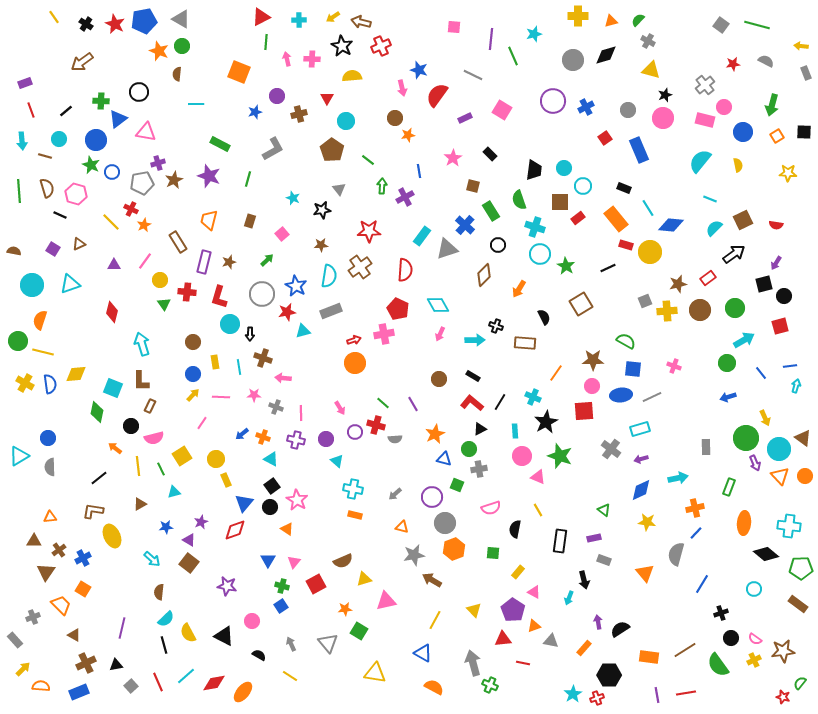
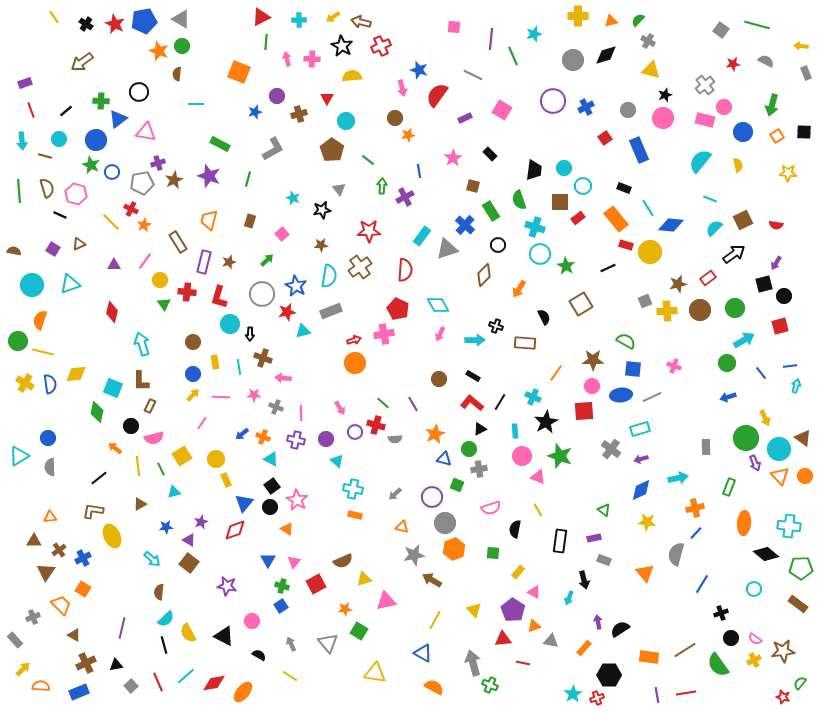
gray square at (721, 25): moved 5 px down
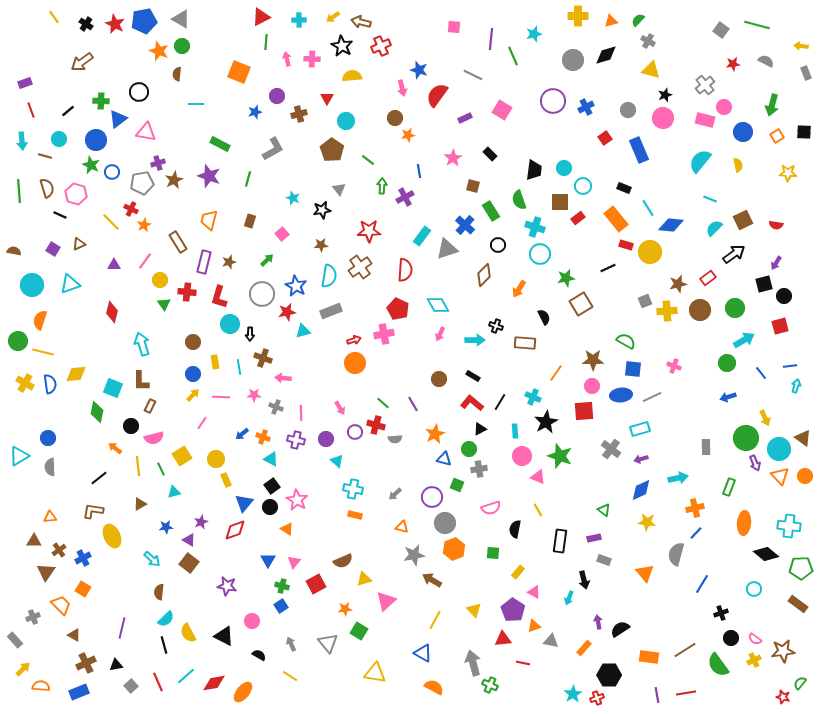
black line at (66, 111): moved 2 px right
green star at (566, 266): moved 12 px down; rotated 30 degrees clockwise
pink triangle at (386, 601): rotated 30 degrees counterclockwise
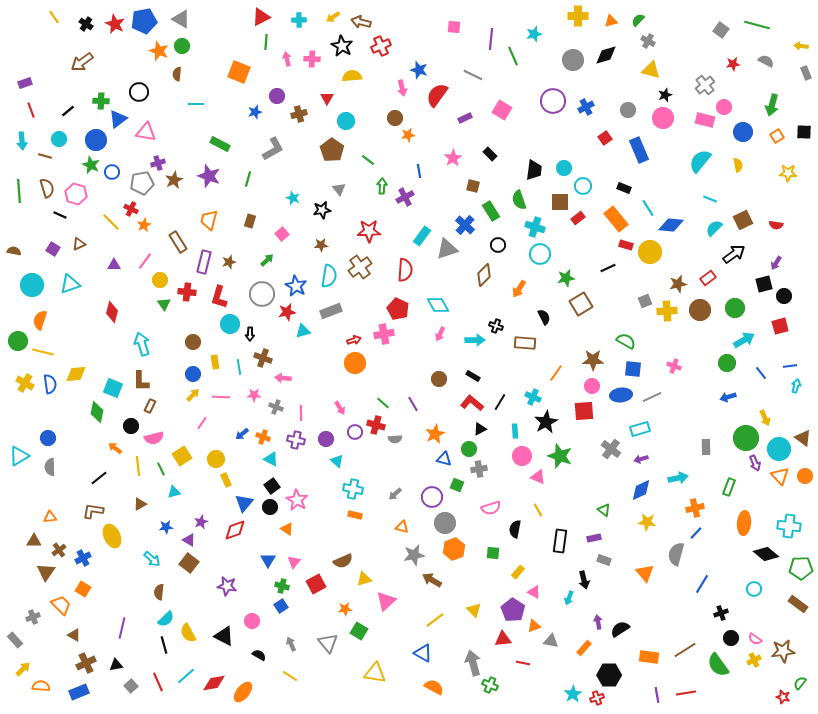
yellow line at (435, 620): rotated 24 degrees clockwise
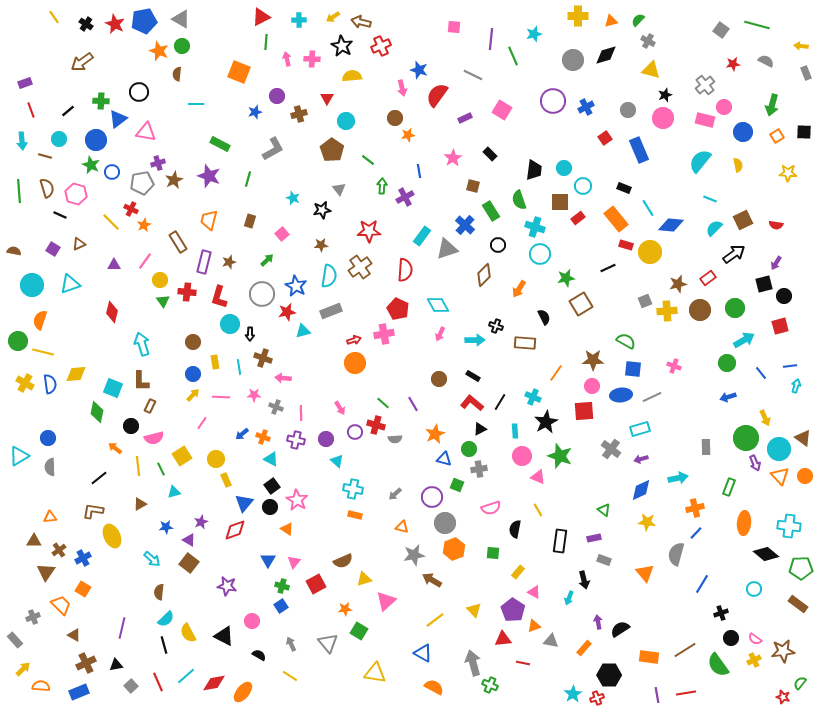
green triangle at (164, 304): moved 1 px left, 3 px up
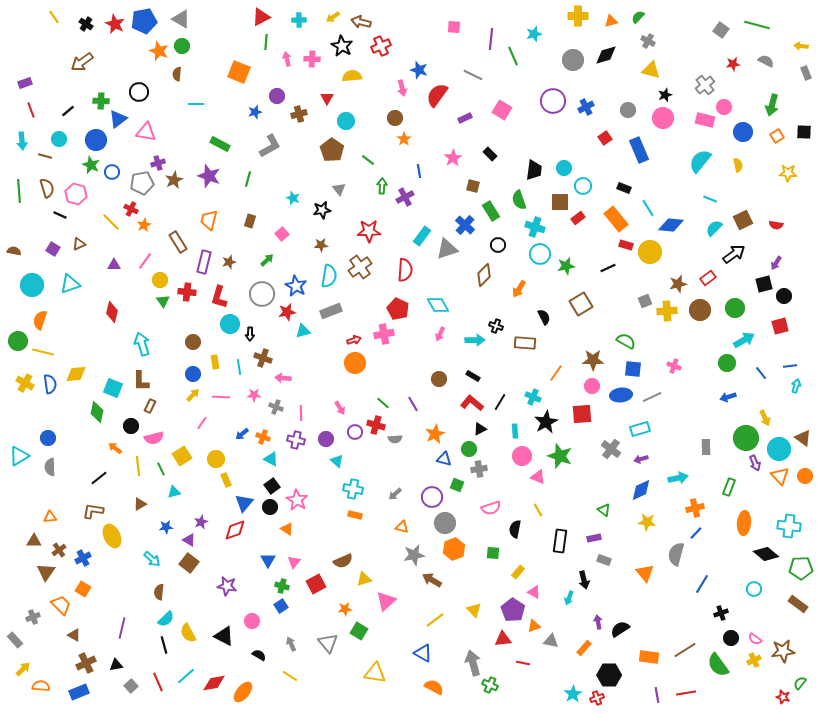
green semicircle at (638, 20): moved 3 px up
orange star at (408, 135): moved 4 px left, 4 px down; rotated 24 degrees counterclockwise
gray L-shape at (273, 149): moved 3 px left, 3 px up
green star at (566, 278): moved 12 px up
red square at (584, 411): moved 2 px left, 3 px down
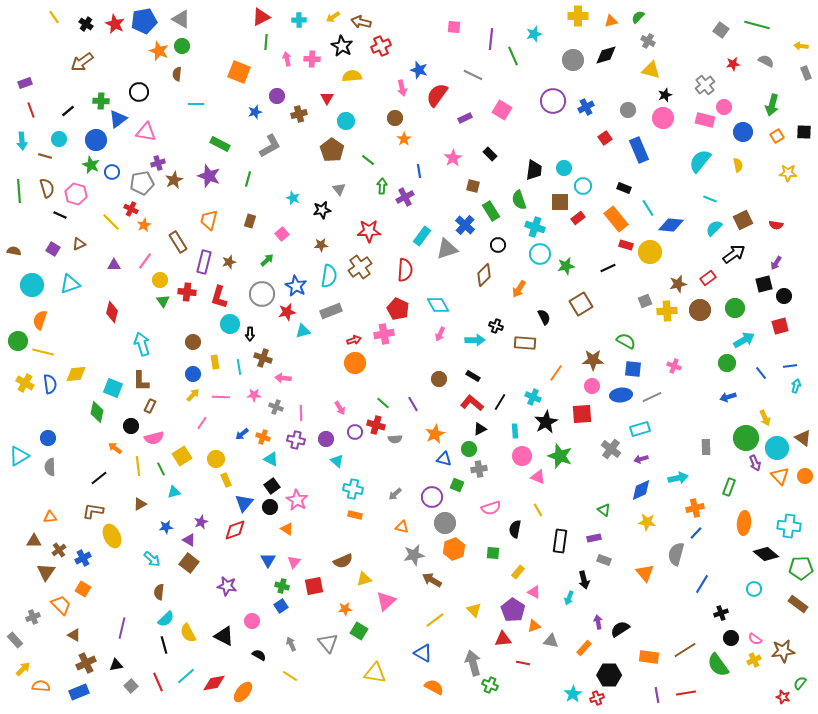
cyan circle at (779, 449): moved 2 px left, 1 px up
red square at (316, 584): moved 2 px left, 2 px down; rotated 18 degrees clockwise
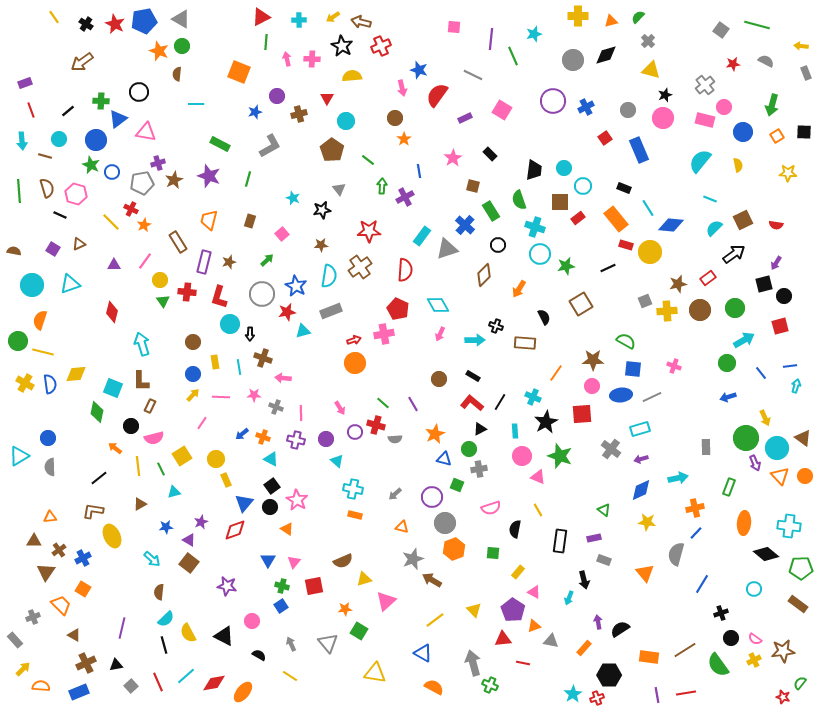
gray cross at (648, 41): rotated 16 degrees clockwise
gray star at (414, 555): moved 1 px left, 4 px down; rotated 10 degrees counterclockwise
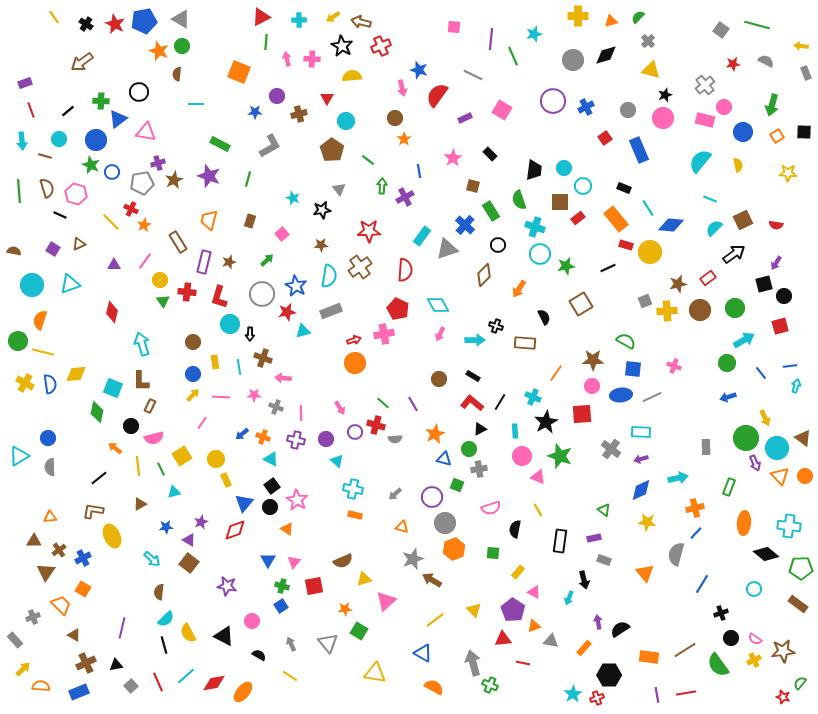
blue star at (255, 112): rotated 16 degrees clockwise
cyan rectangle at (640, 429): moved 1 px right, 3 px down; rotated 18 degrees clockwise
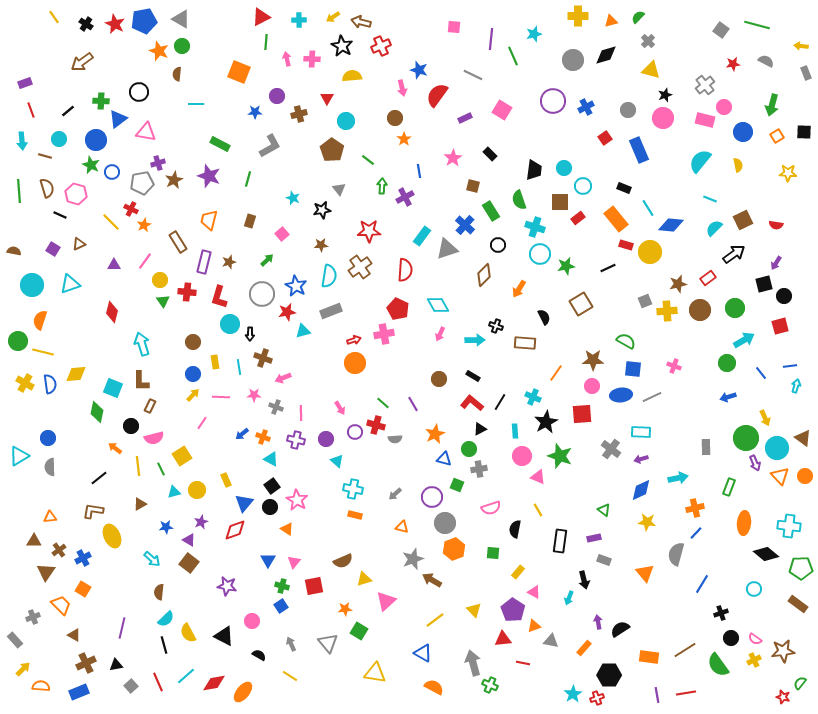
pink arrow at (283, 378): rotated 28 degrees counterclockwise
yellow circle at (216, 459): moved 19 px left, 31 px down
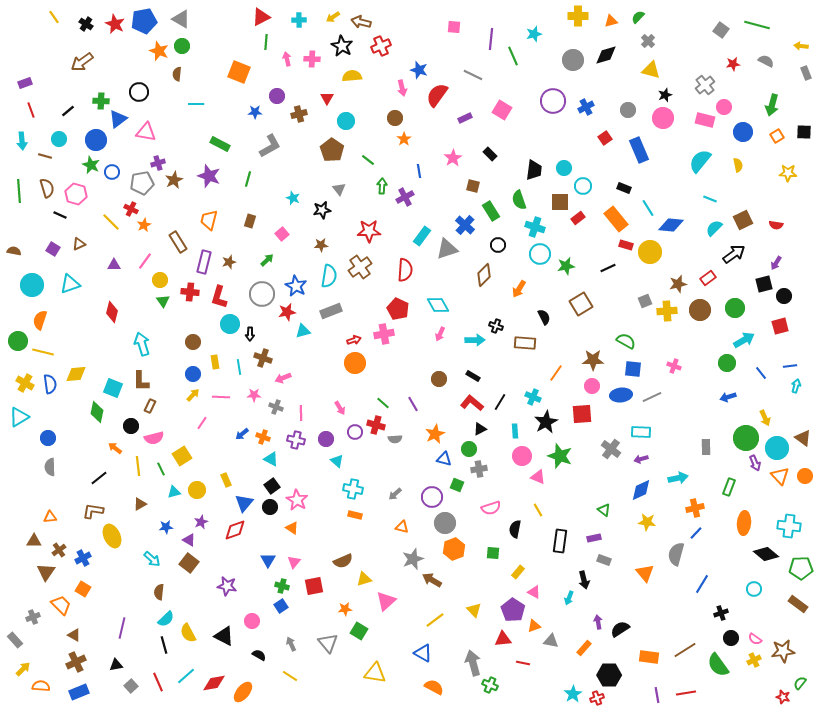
red cross at (187, 292): moved 3 px right
cyan triangle at (19, 456): moved 39 px up
orange triangle at (287, 529): moved 5 px right, 1 px up
brown cross at (86, 663): moved 10 px left, 1 px up
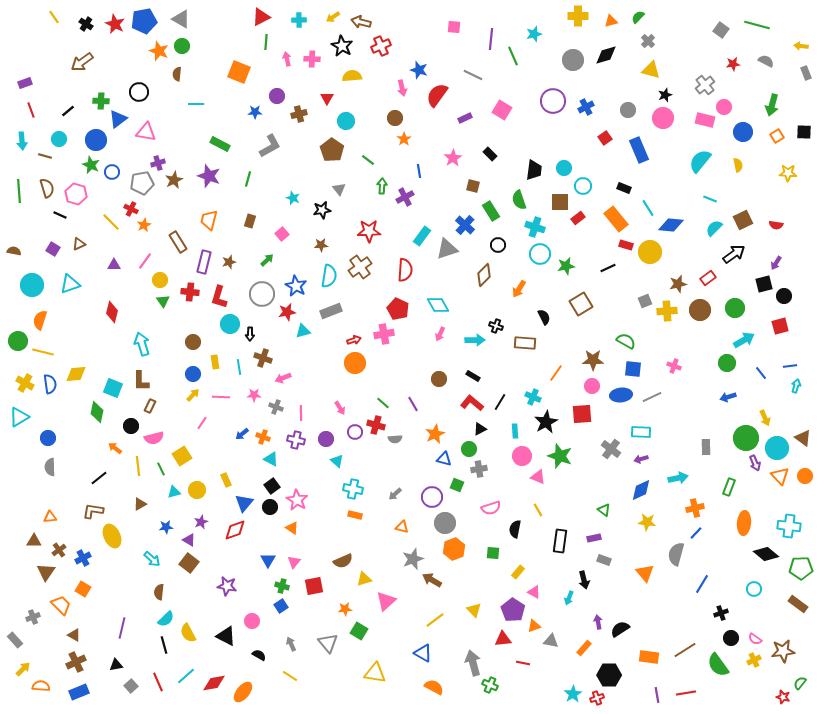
black triangle at (224, 636): moved 2 px right
